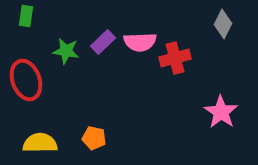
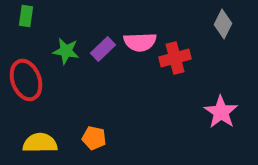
purple rectangle: moved 7 px down
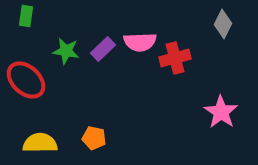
red ellipse: rotated 27 degrees counterclockwise
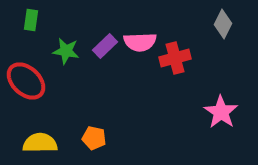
green rectangle: moved 5 px right, 4 px down
purple rectangle: moved 2 px right, 3 px up
red ellipse: moved 1 px down
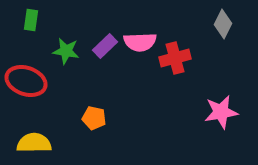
red ellipse: rotated 24 degrees counterclockwise
pink star: rotated 28 degrees clockwise
orange pentagon: moved 20 px up
yellow semicircle: moved 6 px left
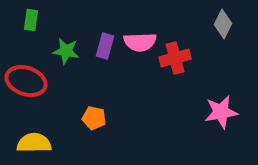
purple rectangle: rotated 30 degrees counterclockwise
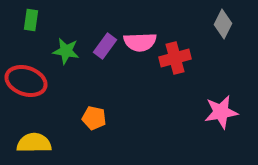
purple rectangle: rotated 20 degrees clockwise
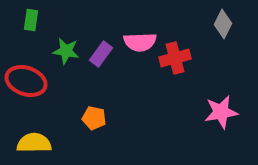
purple rectangle: moved 4 px left, 8 px down
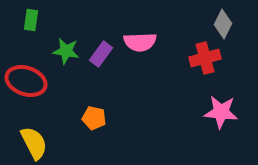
red cross: moved 30 px right
pink star: rotated 16 degrees clockwise
yellow semicircle: rotated 64 degrees clockwise
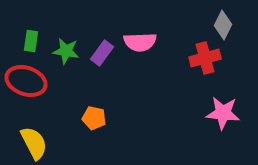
green rectangle: moved 21 px down
gray diamond: moved 1 px down
purple rectangle: moved 1 px right, 1 px up
pink star: moved 2 px right, 1 px down
